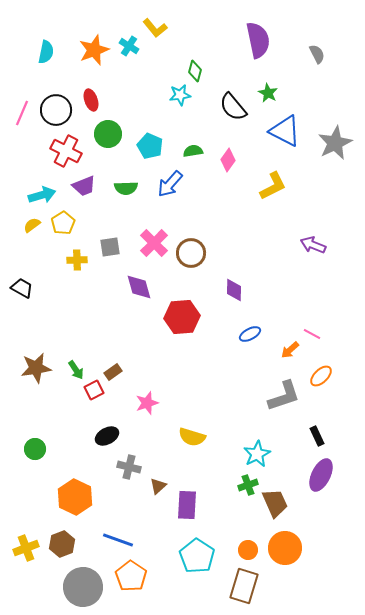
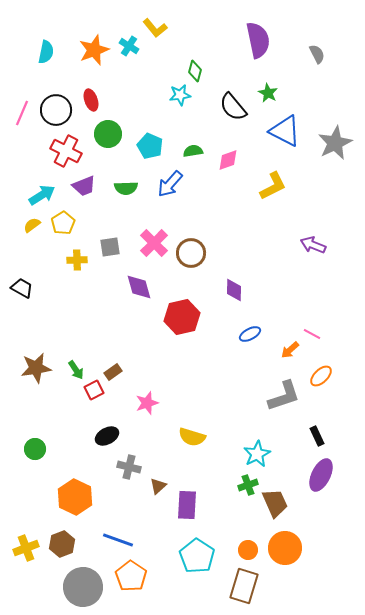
pink diamond at (228, 160): rotated 35 degrees clockwise
cyan arrow at (42, 195): rotated 16 degrees counterclockwise
red hexagon at (182, 317): rotated 8 degrees counterclockwise
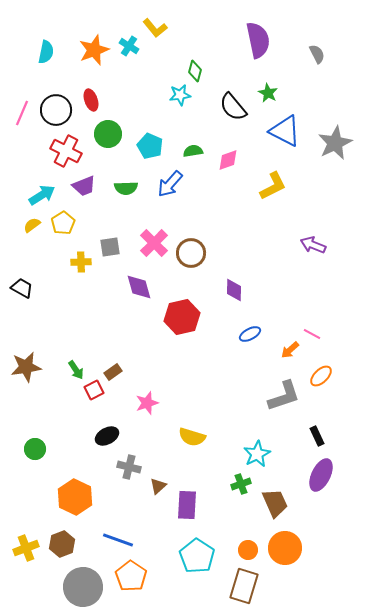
yellow cross at (77, 260): moved 4 px right, 2 px down
brown star at (36, 368): moved 10 px left, 1 px up
green cross at (248, 485): moved 7 px left, 1 px up
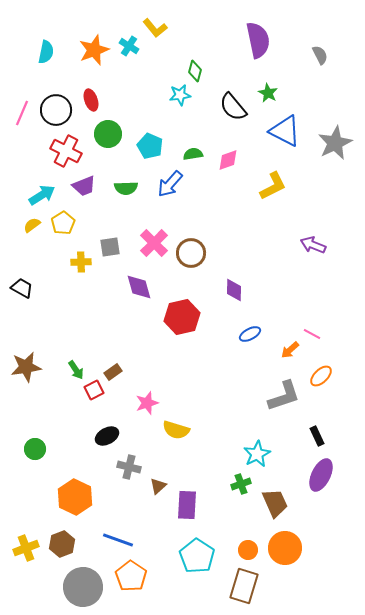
gray semicircle at (317, 54): moved 3 px right, 1 px down
green semicircle at (193, 151): moved 3 px down
yellow semicircle at (192, 437): moved 16 px left, 7 px up
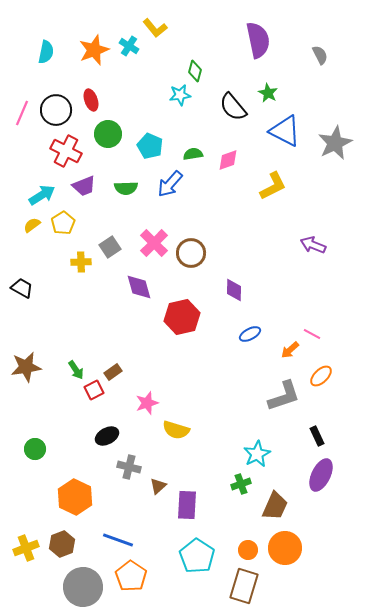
gray square at (110, 247): rotated 25 degrees counterclockwise
brown trapezoid at (275, 503): moved 3 px down; rotated 48 degrees clockwise
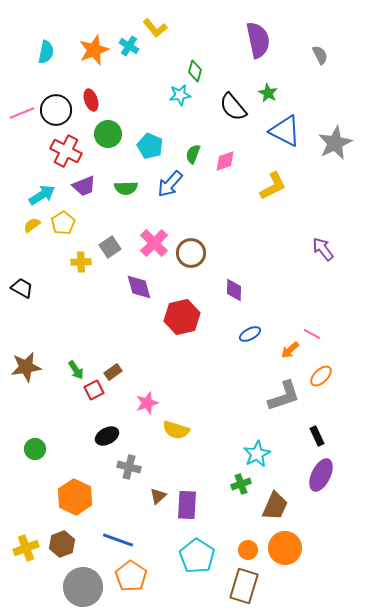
pink line at (22, 113): rotated 45 degrees clockwise
green semicircle at (193, 154): rotated 60 degrees counterclockwise
pink diamond at (228, 160): moved 3 px left, 1 px down
purple arrow at (313, 245): moved 10 px right, 4 px down; rotated 30 degrees clockwise
brown triangle at (158, 486): moved 10 px down
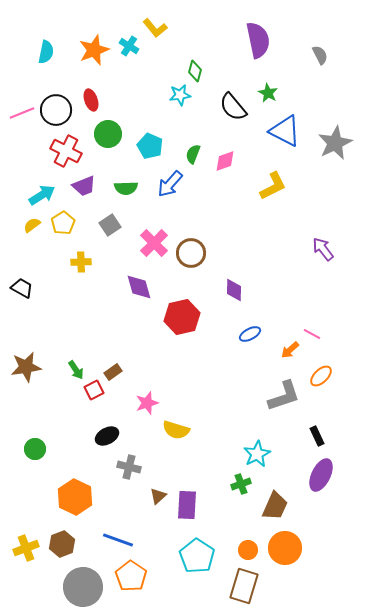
gray square at (110, 247): moved 22 px up
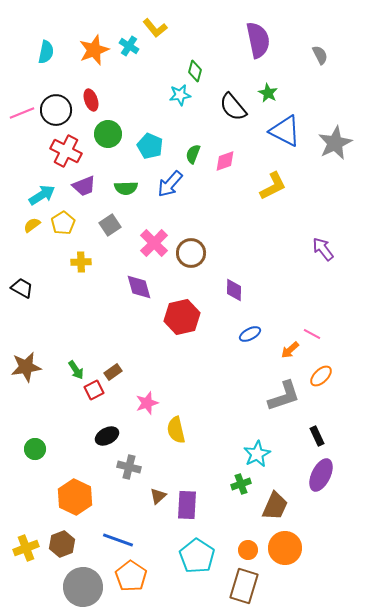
yellow semicircle at (176, 430): rotated 60 degrees clockwise
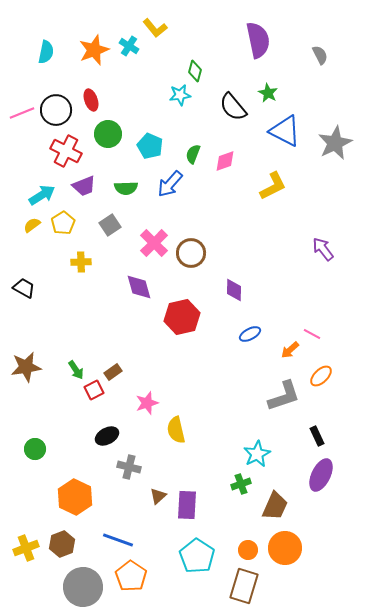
black trapezoid at (22, 288): moved 2 px right
